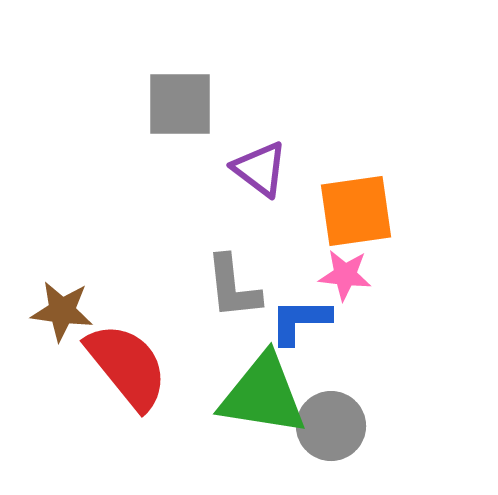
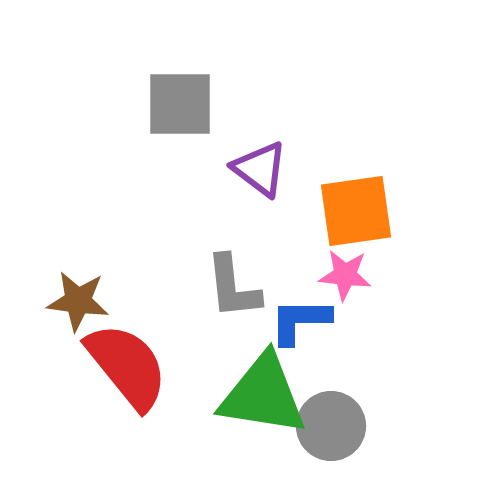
brown star: moved 16 px right, 10 px up
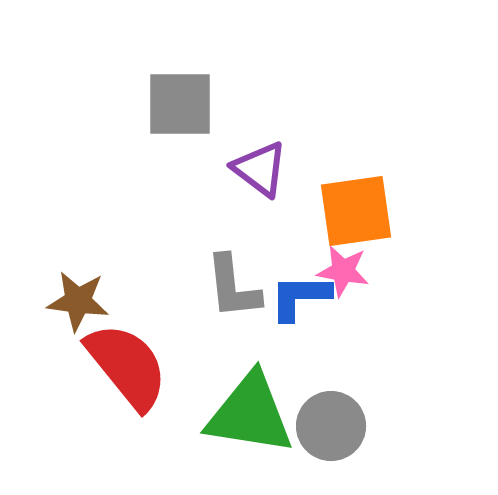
pink star: moved 2 px left, 4 px up; rotated 4 degrees clockwise
blue L-shape: moved 24 px up
green triangle: moved 13 px left, 19 px down
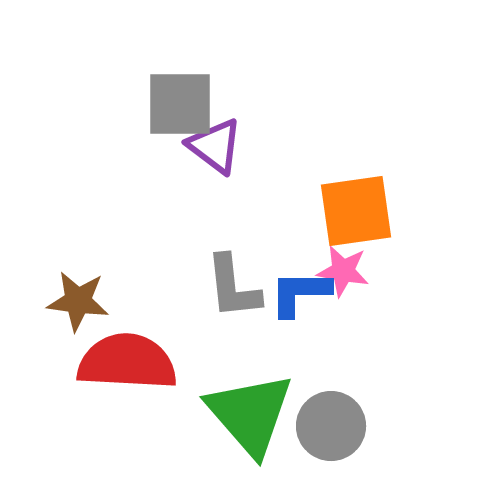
purple triangle: moved 45 px left, 23 px up
blue L-shape: moved 4 px up
red semicircle: moved 4 px up; rotated 48 degrees counterclockwise
green triangle: rotated 40 degrees clockwise
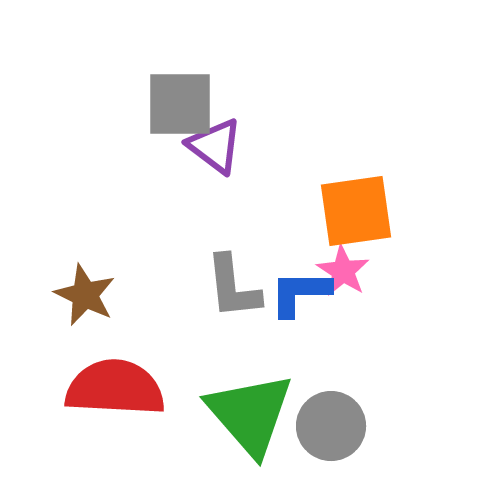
pink star: rotated 22 degrees clockwise
brown star: moved 7 px right, 6 px up; rotated 18 degrees clockwise
red semicircle: moved 12 px left, 26 px down
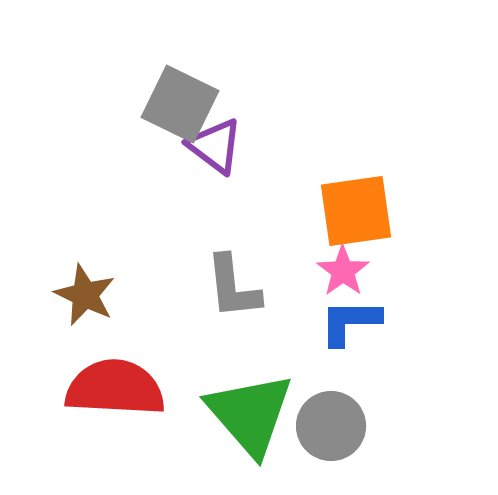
gray square: rotated 26 degrees clockwise
pink star: rotated 4 degrees clockwise
blue L-shape: moved 50 px right, 29 px down
